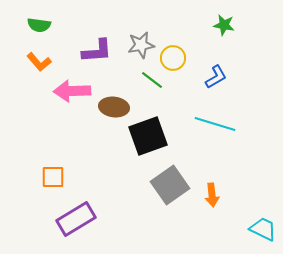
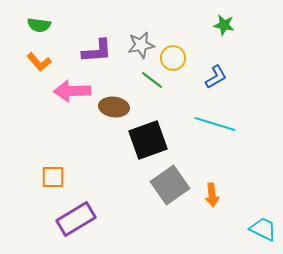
black square: moved 4 px down
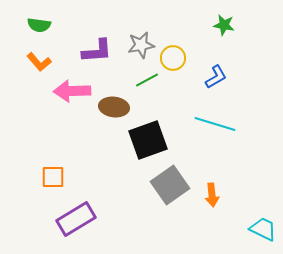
green line: moved 5 px left; rotated 65 degrees counterclockwise
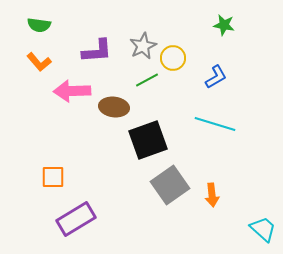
gray star: moved 2 px right, 1 px down; rotated 16 degrees counterclockwise
cyan trapezoid: rotated 16 degrees clockwise
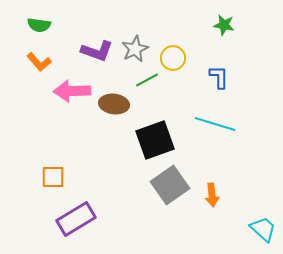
gray star: moved 8 px left, 3 px down
purple L-shape: rotated 24 degrees clockwise
blue L-shape: moved 3 px right; rotated 60 degrees counterclockwise
brown ellipse: moved 3 px up
black square: moved 7 px right
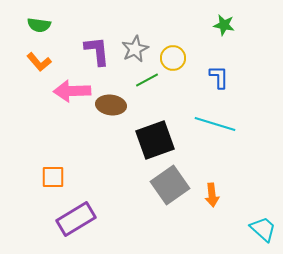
purple L-shape: rotated 116 degrees counterclockwise
brown ellipse: moved 3 px left, 1 px down
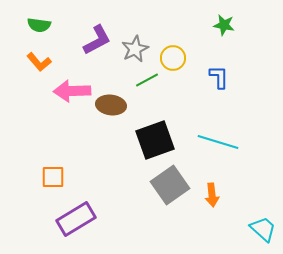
purple L-shape: moved 11 px up; rotated 68 degrees clockwise
cyan line: moved 3 px right, 18 px down
